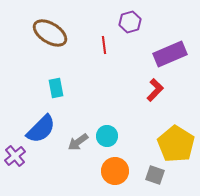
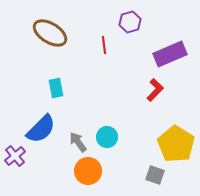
cyan circle: moved 1 px down
gray arrow: rotated 90 degrees clockwise
orange circle: moved 27 px left
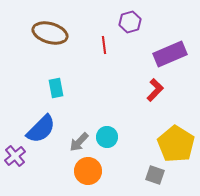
brown ellipse: rotated 16 degrees counterclockwise
gray arrow: moved 1 px right; rotated 100 degrees counterclockwise
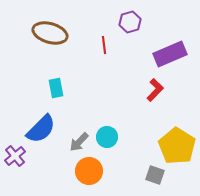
yellow pentagon: moved 1 px right, 2 px down
orange circle: moved 1 px right
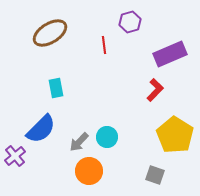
brown ellipse: rotated 48 degrees counterclockwise
yellow pentagon: moved 2 px left, 11 px up
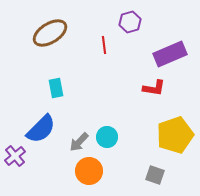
red L-shape: moved 1 px left, 2 px up; rotated 55 degrees clockwise
yellow pentagon: rotated 21 degrees clockwise
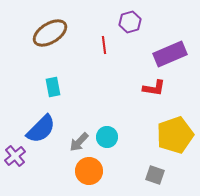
cyan rectangle: moved 3 px left, 1 px up
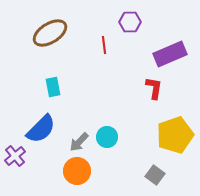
purple hexagon: rotated 15 degrees clockwise
red L-shape: rotated 90 degrees counterclockwise
orange circle: moved 12 px left
gray square: rotated 18 degrees clockwise
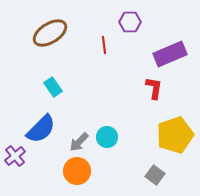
cyan rectangle: rotated 24 degrees counterclockwise
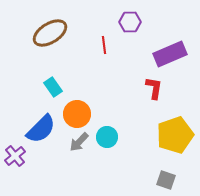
orange circle: moved 57 px up
gray square: moved 11 px right, 5 px down; rotated 18 degrees counterclockwise
